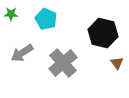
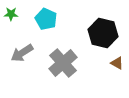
brown triangle: rotated 24 degrees counterclockwise
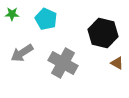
green star: moved 1 px right
gray cross: rotated 20 degrees counterclockwise
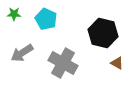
green star: moved 2 px right
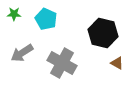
gray cross: moved 1 px left
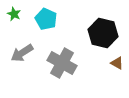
green star: rotated 24 degrees clockwise
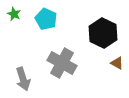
black hexagon: rotated 12 degrees clockwise
gray arrow: moved 1 px right, 26 px down; rotated 75 degrees counterclockwise
